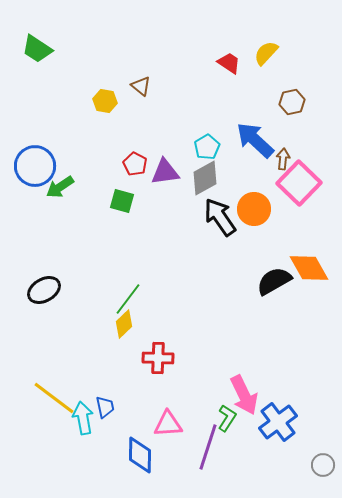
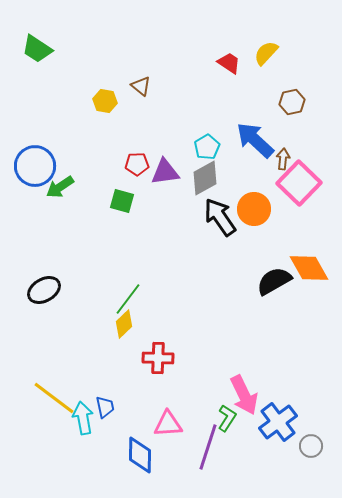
red pentagon: moved 2 px right; rotated 30 degrees counterclockwise
gray circle: moved 12 px left, 19 px up
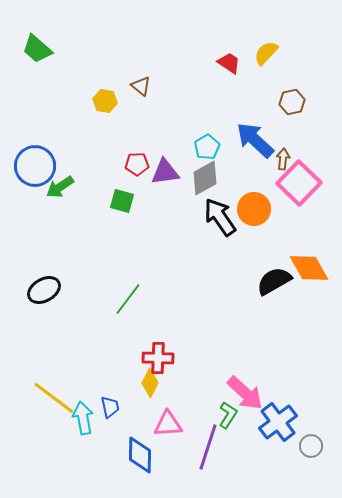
green trapezoid: rotated 8 degrees clockwise
yellow diamond: moved 26 px right, 59 px down; rotated 20 degrees counterclockwise
pink arrow: moved 1 px right, 2 px up; rotated 21 degrees counterclockwise
blue trapezoid: moved 5 px right
green L-shape: moved 1 px right, 3 px up
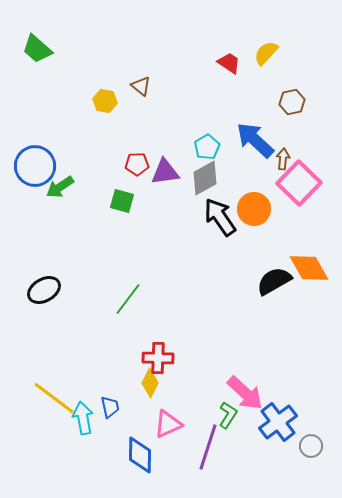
pink triangle: rotated 20 degrees counterclockwise
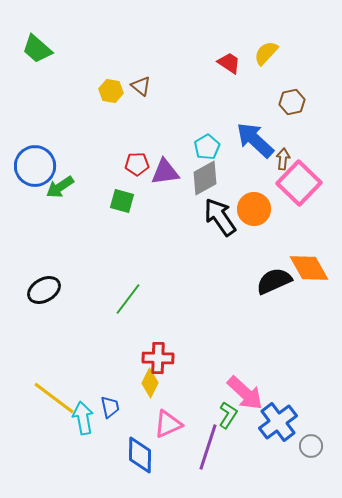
yellow hexagon: moved 6 px right, 10 px up
black semicircle: rotated 6 degrees clockwise
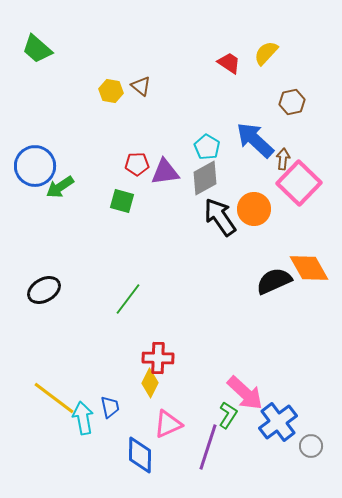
cyan pentagon: rotated 10 degrees counterclockwise
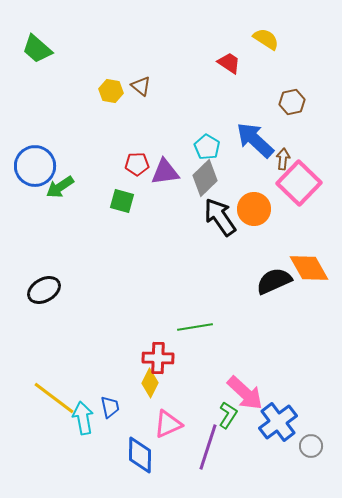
yellow semicircle: moved 14 px up; rotated 80 degrees clockwise
gray diamond: rotated 15 degrees counterclockwise
green line: moved 67 px right, 28 px down; rotated 44 degrees clockwise
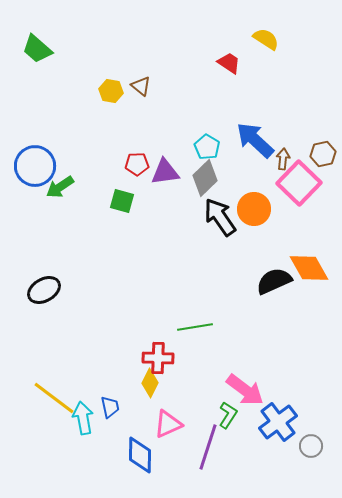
brown hexagon: moved 31 px right, 52 px down
pink arrow: moved 3 px up; rotated 6 degrees counterclockwise
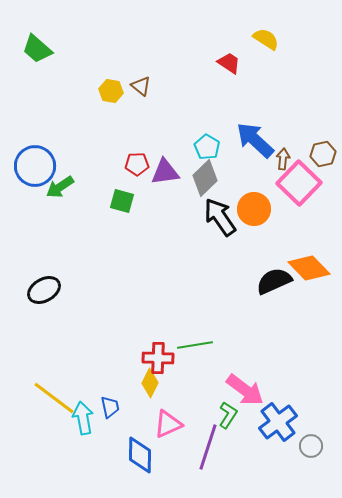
orange diamond: rotated 15 degrees counterclockwise
green line: moved 18 px down
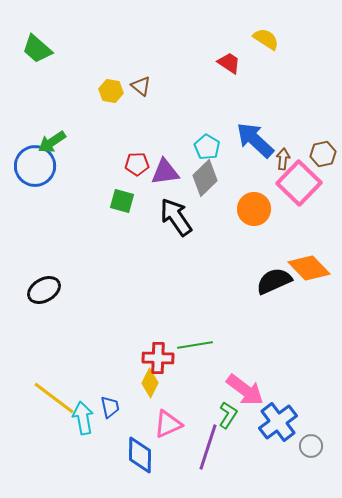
green arrow: moved 8 px left, 45 px up
black arrow: moved 44 px left
